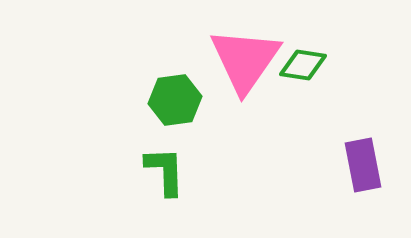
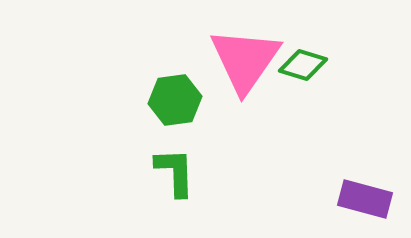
green diamond: rotated 9 degrees clockwise
purple rectangle: moved 2 px right, 34 px down; rotated 64 degrees counterclockwise
green L-shape: moved 10 px right, 1 px down
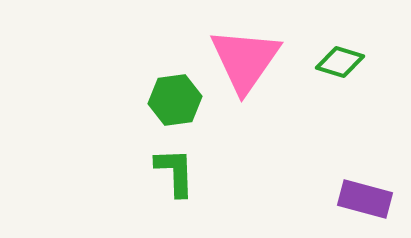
green diamond: moved 37 px right, 3 px up
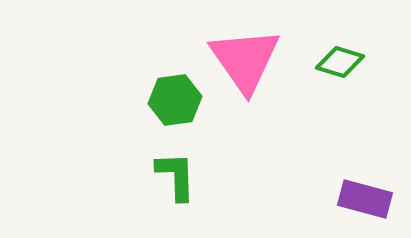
pink triangle: rotated 10 degrees counterclockwise
green L-shape: moved 1 px right, 4 px down
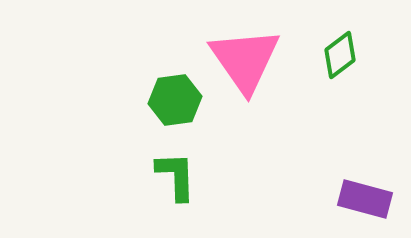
green diamond: moved 7 px up; rotated 54 degrees counterclockwise
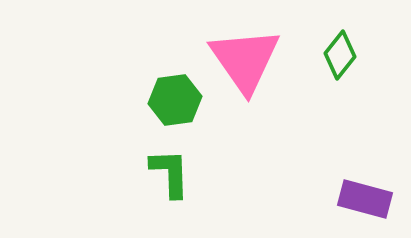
green diamond: rotated 15 degrees counterclockwise
green L-shape: moved 6 px left, 3 px up
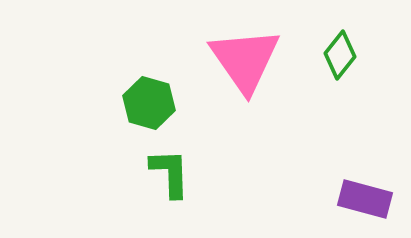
green hexagon: moved 26 px left, 3 px down; rotated 24 degrees clockwise
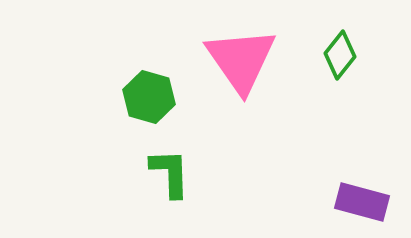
pink triangle: moved 4 px left
green hexagon: moved 6 px up
purple rectangle: moved 3 px left, 3 px down
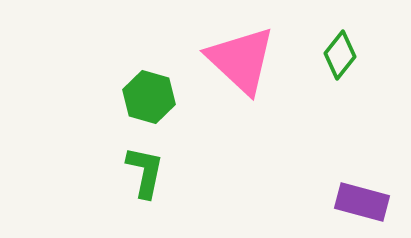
pink triangle: rotated 12 degrees counterclockwise
green L-shape: moved 25 px left, 1 px up; rotated 14 degrees clockwise
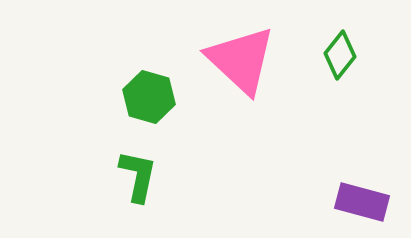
green L-shape: moved 7 px left, 4 px down
